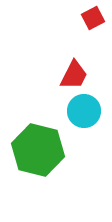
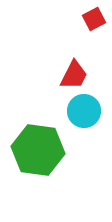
red square: moved 1 px right, 1 px down
green hexagon: rotated 6 degrees counterclockwise
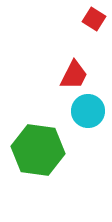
red square: rotated 30 degrees counterclockwise
cyan circle: moved 4 px right
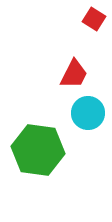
red trapezoid: moved 1 px up
cyan circle: moved 2 px down
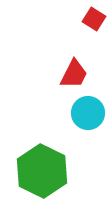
green hexagon: moved 4 px right, 21 px down; rotated 18 degrees clockwise
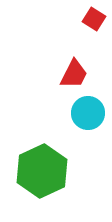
green hexagon: rotated 9 degrees clockwise
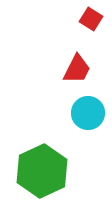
red square: moved 3 px left
red trapezoid: moved 3 px right, 5 px up
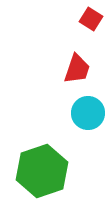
red trapezoid: rotated 8 degrees counterclockwise
green hexagon: rotated 6 degrees clockwise
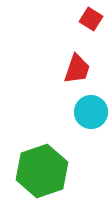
cyan circle: moved 3 px right, 1 px up
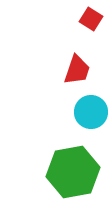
red trapezoid: moved 1 px down
green hexagon: moved 31 px right, 1 px down; rotated 9 degrees clockwise
